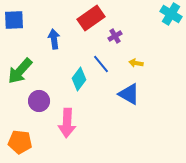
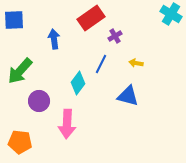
blue line: rotated 66 degrees clockwise
cyan diamond: moved 1 px left, 4 px down
blue triangle: moved 1 px left, 2 px down; rotated 15 degrees counterclockwise
pink arrow: moved 1 px down
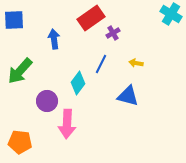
purple cross: moved 2 px left, 3 px up
purple circle: moved 8 px right
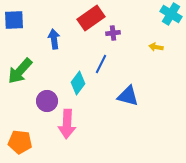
purple cross: rotated 24 degrees clockwise
yellow arrow: moved 20 px right, 16 px up
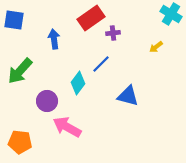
blue square: rotated 10 degrees clockwise
yellow arrow: rotated 48 degrees counterclockwise
blue line: rotated 18 degrees clockwise
pink arrow: moved 3 px down; rotated 116 degrees clockwise
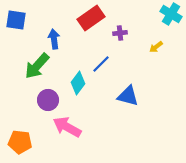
blue square: moved 2 px right
purple cross: moved 7 px right
green arrow: moved 17 px right, 5 px up
purple circle: moved 1 px right, 1 px up
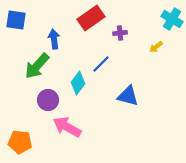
cyan cross: moved 1 px right, 5 px down
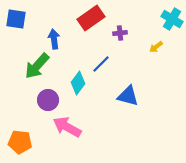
blue square: moved 1 px up
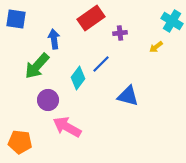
cyan cross: moved 2 px down
cyan diamond: moved 5 px up
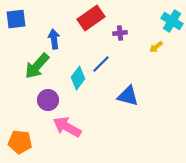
blue square: rotated 15 degrees counterclockwise
